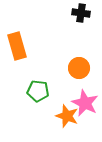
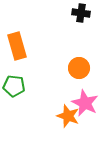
green pentagon: moved 24 px left, 5 px up
orange star: moved 1 px right
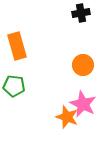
black cross: rotated 18 degrees counterclockwise
orange circle: moved 4 px right, 3 px up
pink star: moved 2 px left, 1 px down
orange star: moved 1 px left, 1 px down
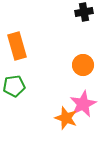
black cross: moved 3 px right, 1 px up
green pentagon: rotated 15 degrees counterclockwise
pink star: rotated 20 degrees clockwise
orange star: moved 1 px left, 1 px down
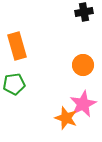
green pentagon: moved 2 px up
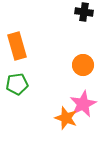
black cross: rotated 18 degrees clockwise
green pentagon: moved 3 px right
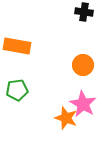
orange rectangle: rotated 64 degrees counterclockwise
green pentagon: moved 6 px down
pink star: rotated 16 degrees counterclockwise
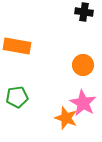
green pentagon: moved 7 px down
pink star: moved 1 px up
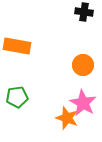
orange star: moved 1 px right
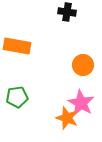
black cross: moved 17 px left
pink star: moved 2 px left
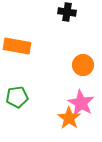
orange star: moved 2 px right; rotated 15 degrees clockwise
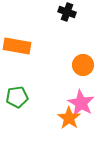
black cross: rotated 12 degrees clockwise
